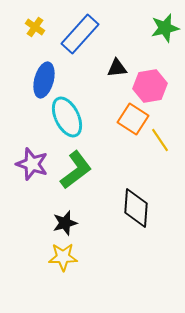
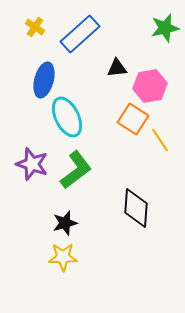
blue rectangle: rotated 6 degrees clockwise
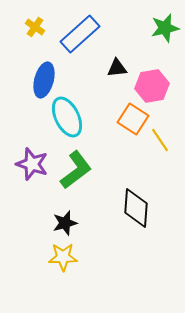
pink hexagon: moved 2 px right
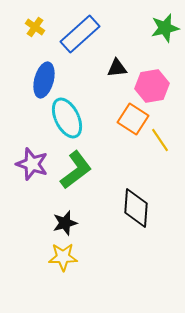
cyan ellipse: moved 1 px down
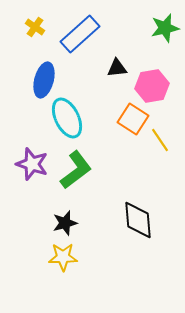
black diamond: moved 2 px right, 12 px down; rotated 9 degrees counterclockwise
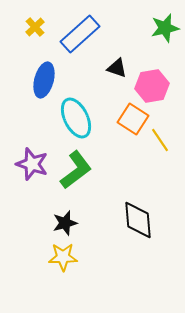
yellow cross: rotated 12 degrees clockwise
black triangle: rotated 25 degrees clockwise
cyan ellipse: moved 9 px right
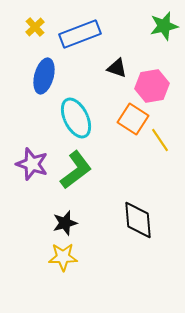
green star: moved 1 px left, 2 px up
blue rectangle: rotated 21 degrees clockwise
blue ellipse: moved 4 px up
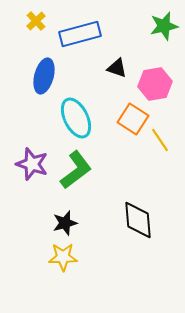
yellow cross: moved 1 px right, 6 px up
blue rectangle: rotated 6 degrees clockwise
pink hexagon: moved 3 px right, 2 px up
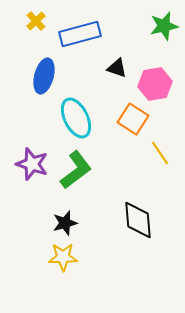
yellow line: moved 13 px down
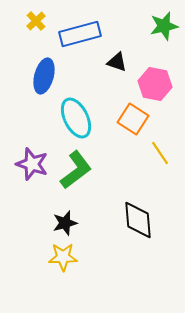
black triangle: moved 6 px up
pink hexagon: rotated 20 degrees clockwise
